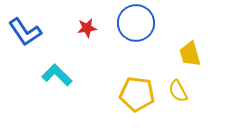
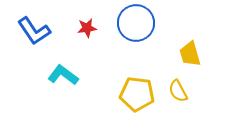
blue L-shape: moved 9 px right, 1 px up
cyan L-shape: moved 6 px right; rotated 8 degrees counterclockwise
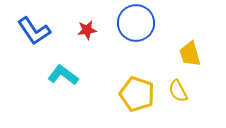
red star: moved 2 px down
yellow pentagon: rotated 12 degrees clockwise
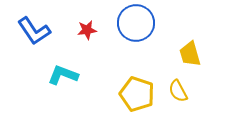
cyan L-shape: rotated 16 degrees counterclockwise
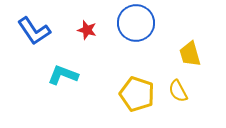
red star: rotated 24 degrees clockwise
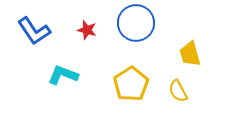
yellow pentagon: moved 6 px left, 10 px up; rotated 20 degrees clockwise
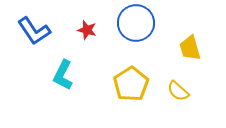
yellow trapezoid: moved 6 px up
cyan L-shape: rotated 84 degrees counterclockwise
yellow semicircle: rotated 20 degrees counterclockwise
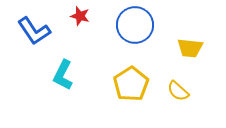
blue circle: moved 1 px left, 2 px down
red star: moved 7 px left, 14 px up
yellow trapezoid: rotated 68 degrees counterclockwise
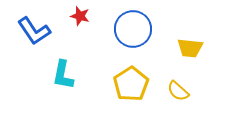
blue circle: moved 2 px left, 4 px down
cyan L-shape: rotated 16 degrees counterclockwise
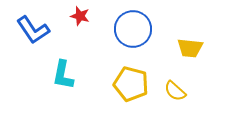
blue L-shape: moved 1 px left, 1 px up
yellow pentagon: rotated 24 degrees counterclockwise
yellow semicircle: moved 3 px left
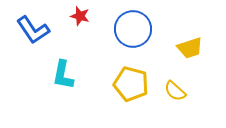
yellow trapezoid: rotated 24 degrees counterclockwise
